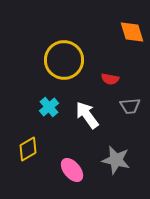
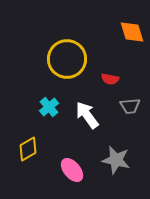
yellow circle: moved 3 px right, 1 px up
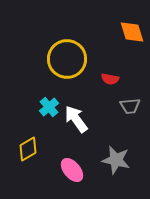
white arrow: moved 11 px left, 4 px down
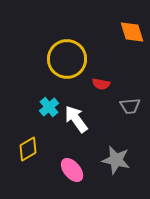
red semicircle: moved 9 px left, 5 px down
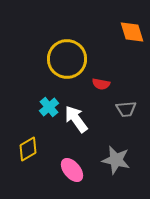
gray trapezoid: moved 4 px left, 3 px down
